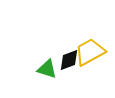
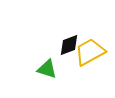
black diamond: moved 15 px up
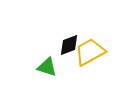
green triangle: moved 2 px up
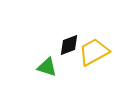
yellow trapezoid: moved 4 px right
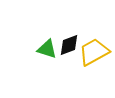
green triangle: moved 18 px up
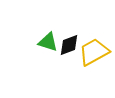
green triangle: moved 1 px right, 7 px up
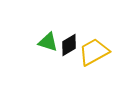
black diamond: rotated 10 degrees counterclockwise
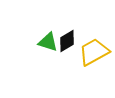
black diamond: moved 2 px left, 4 px up
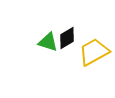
black diamond: moved 3 px up
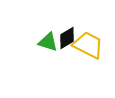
yellow trapezoid: moved 6 px left, 7 px up; rotated 56 degrees clockwise
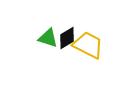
green triangle: moved 4 px up
